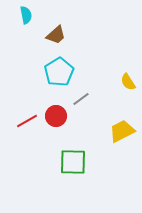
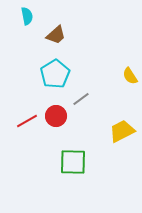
cyan semicircle: moved 1 px right, 1 px down
cyan pentagon: moved 4 px left, 2 px down
yellow semicircle: moved 2 px right, 6 px up
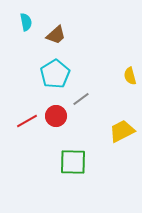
cyan semicircle: moved 1 px left, 6 px down
yellow semicircle: rotated 18 degrees clockwise
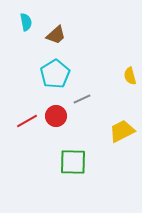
gray line: moved 1 px right; rotated 12 degrees clockwise
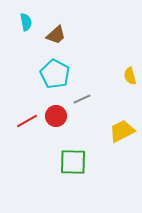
cyan pentagon: rotated 12 degrees counterclockwise
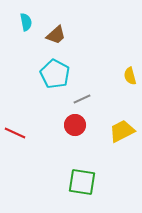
red circle: moved 19 px right, 9 px down
red line: moved 12 px left, 12 px down; rotated 55 degrees clockwise
green square: moved 9 px right, 20 px down; rotated 8 degrees clockwise
